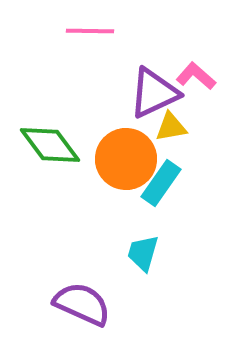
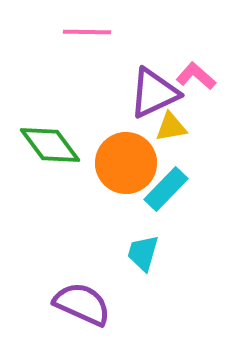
pink line: moved 3 px left, 1 px down
orange circle: moved 4 px down
cyan rectangle: moved 5 px right, 6 px down; rotated 9 degrees clockwise
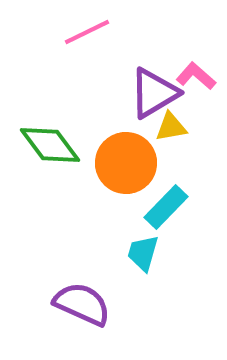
pink line: rotated 27 degrees counterclockwise
purple triangle: rotated 6 degrees counterclockwise
cyan rectangle: moved 18 px down
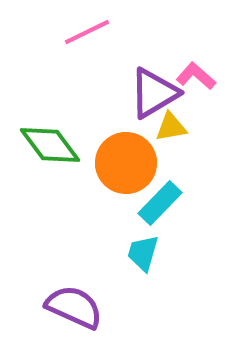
cyan rectangle: moved 6 px left, 4 px up
purple semicircle: moved 8 px left, 3 px down
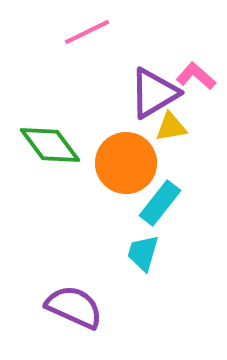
cyan rectangle: rotated 6 degrees counterclockwise
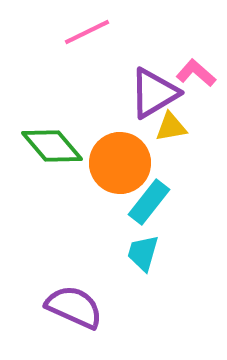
pink L-shape: moved 3 px up
green diamond: moved 2 px right, 1 px down; rotated 4 degrees counterclockwise
orange circle: moved 6 px left
cyan rectangle: moved 11 px left, 1 px up
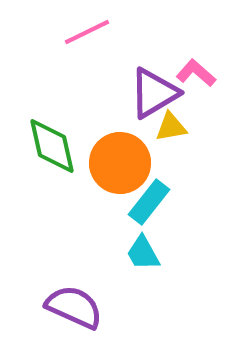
green diamond: rotated 28 degrees clockwise
cyan trapezoid: rotated 45 degrees counterclockwise
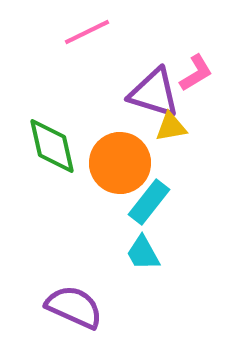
pink L-shape: rotated 108 degrees clockwise
purple triangle: rotated 48 degrees clockwise
